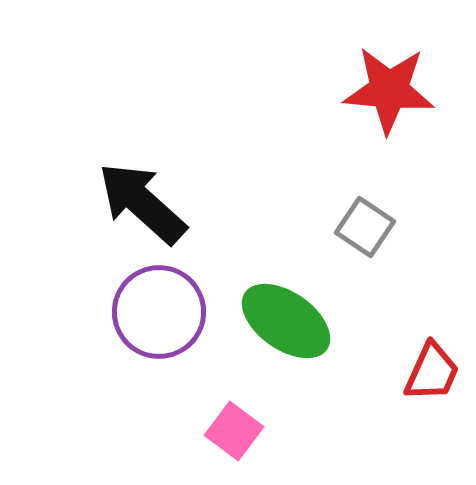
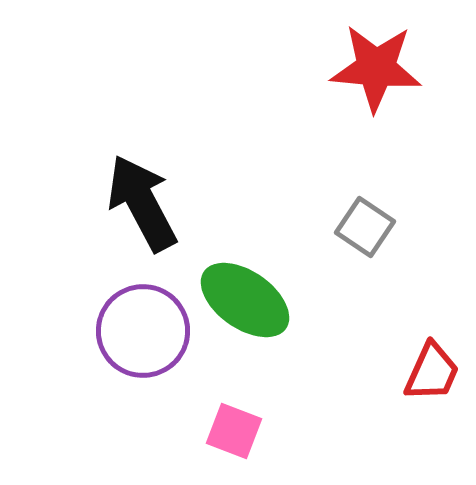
red star: moved 13 px left, 22 px up
black arrow: rotated 20 degrees clockwise
purple circle: moved 16 px left, 19 px down
green ellipse: moved 41 px left, 21 px up
pink square: rotated 16 degrees counterclockwise
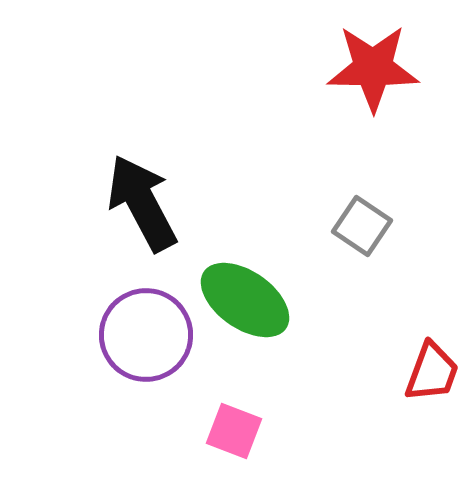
red star: moved 3 px left; rotated 4 degrees counterclockwise
gray square: moved 3 px left, 1 px up
purple circle: moved 3 px right, 4 px down
red trapezoid: rotated 4 degrees counterclockwise
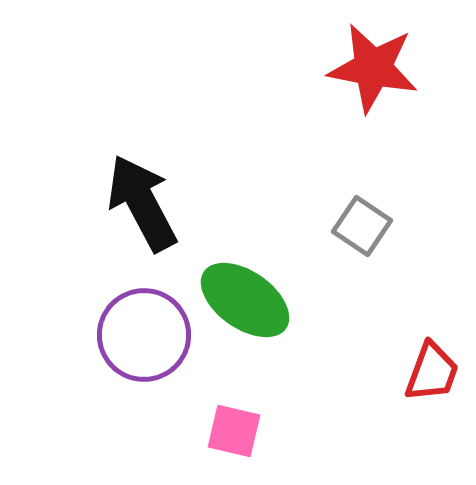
red star: rotated 10 degrees clockwise
purple circle: moved 2 px left
pink square: rotated 8 degrees counterclockwise
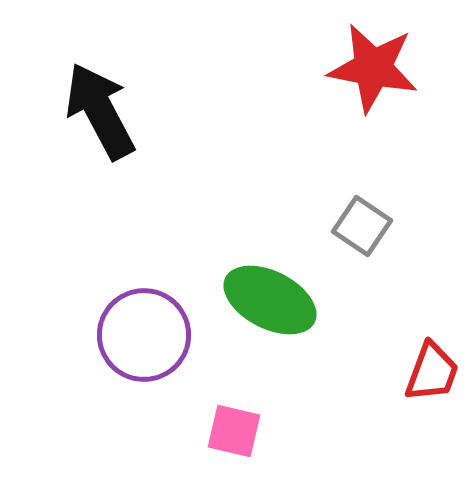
black arrow: moved 42 px left, 92 px up
green ellipse: moved 25 px right; rotated 8 degrees counterclockwise
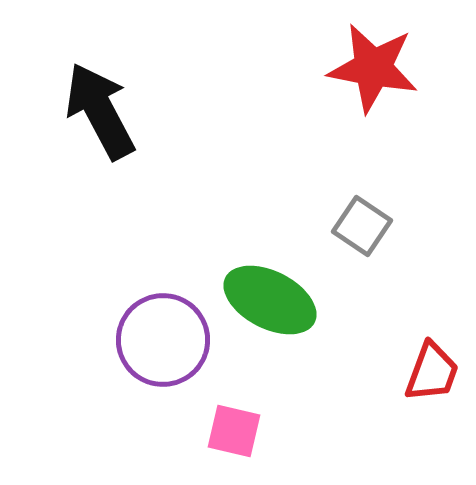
purple circle: moved 19 px right, 5 px down
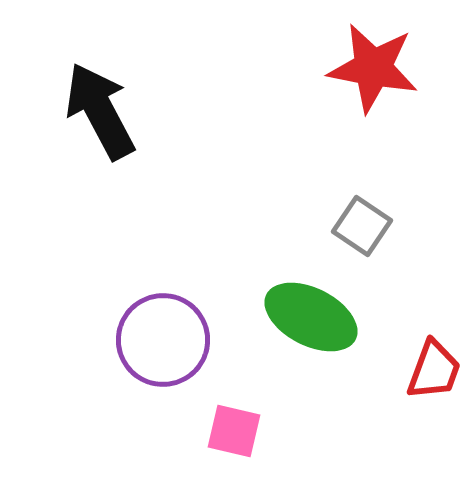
green ellipse: moved 41 px right, 17 px down
red trapezoid: moved 2 px right, 2 px up
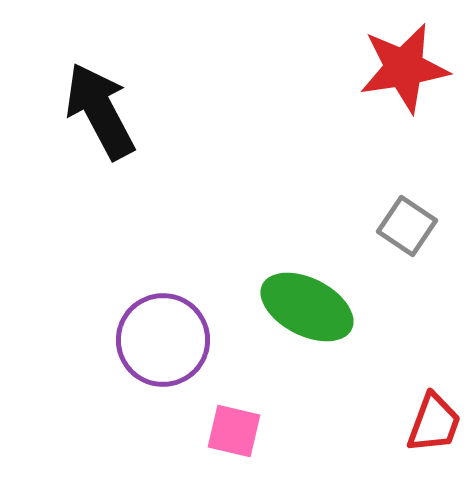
red star: moved 31 px right; rotated 20 degrees counterclockwise
gray square: moved 45 px right
green ellipse: moved 4 px left, 10 px up
red trapezoid: moved 53 px down
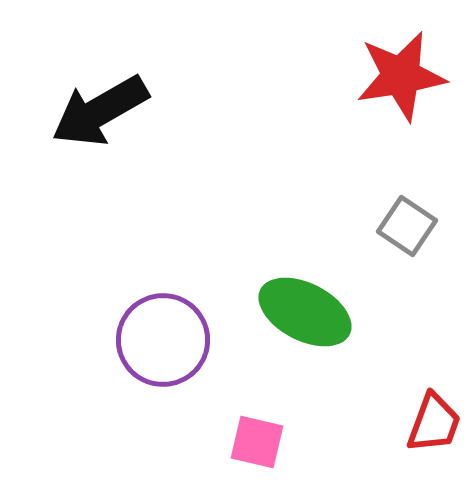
red star: moved 3 px left, 8 px down
black arrow: rotated 92 degrees counterclockwise
green ellipse: moved 2 px left, 5 px down
pink square: moved 23 px right, 11 px down
